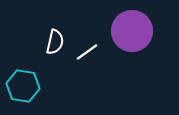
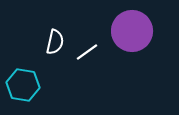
cyan hexagon: moved 1 px up
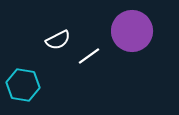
white semicircle: moved 3 px right, 2 px up; rotated 50 degrees clockwise
white line: moved 2 px right, 4 px down
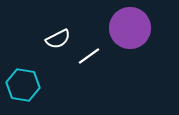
purple circle: moved 2 px left, 3 px up
white semicircle: moved 1 px up
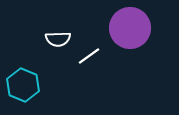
white semicircle: rotated 25 degrees clockwise
cyan hexagon: rotated 12 degrees clockwise
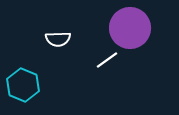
white line: moved 18 px right, 4 px down
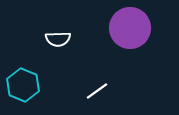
white line: moved 10 px left, 31 px down
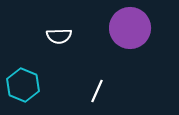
white semicircle: moved 1 px right, 3 px up
white line: rotated 30 degrees counterclockwise
